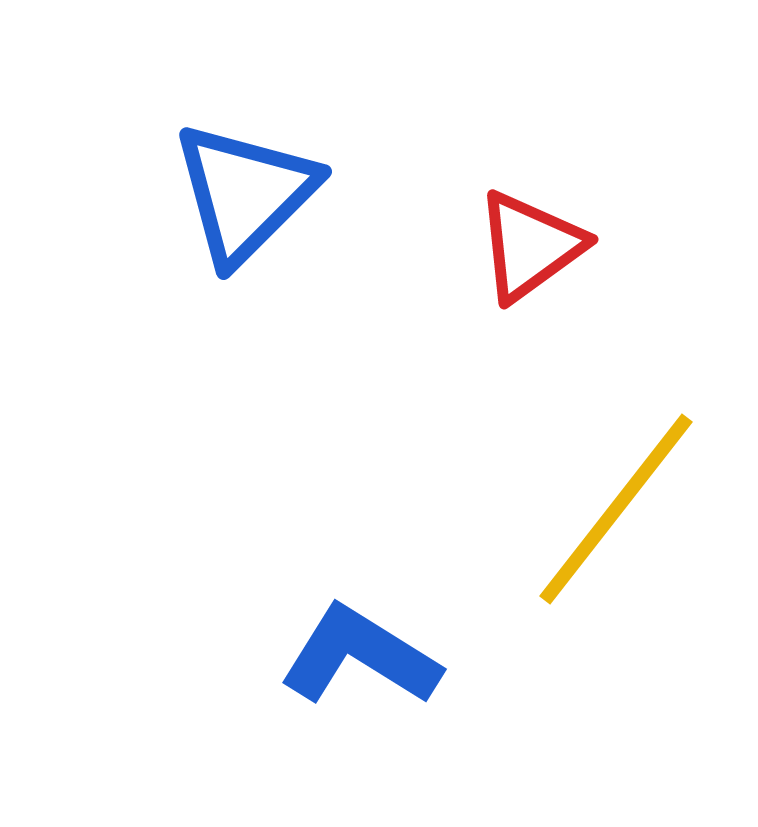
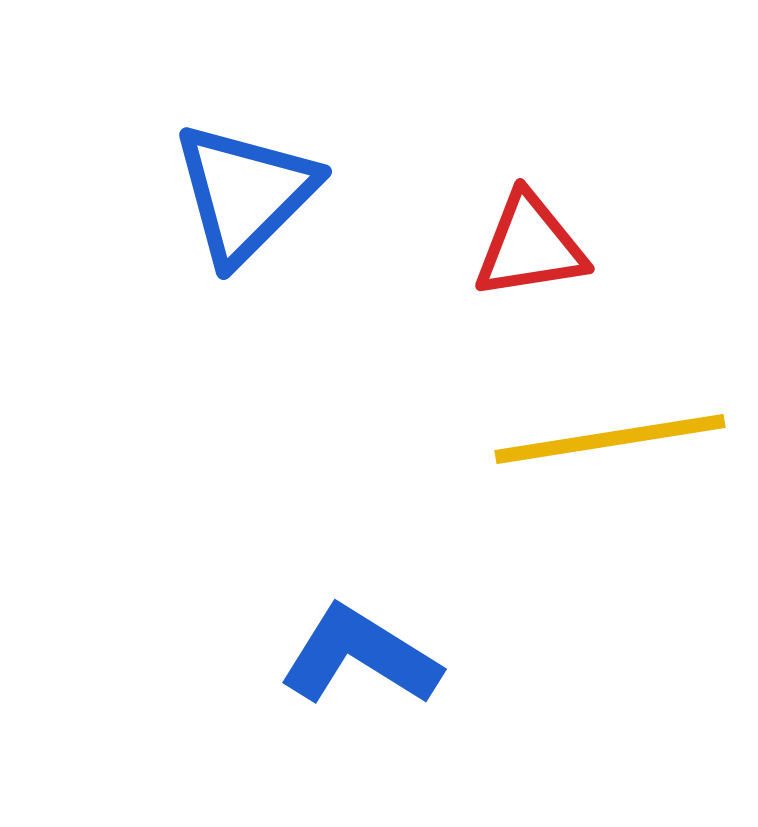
red triangle: rotated 27 degrees clockwise
yellow line: moved 6 px left, 70 px up; rotated 43 degrees clockwise
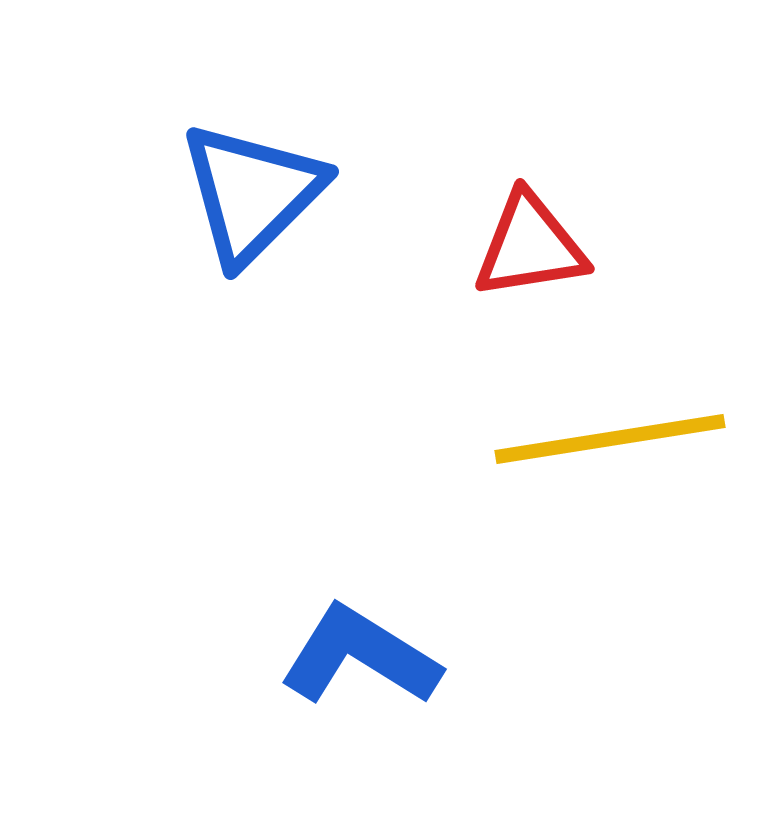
blue triangle: moved 7 px right
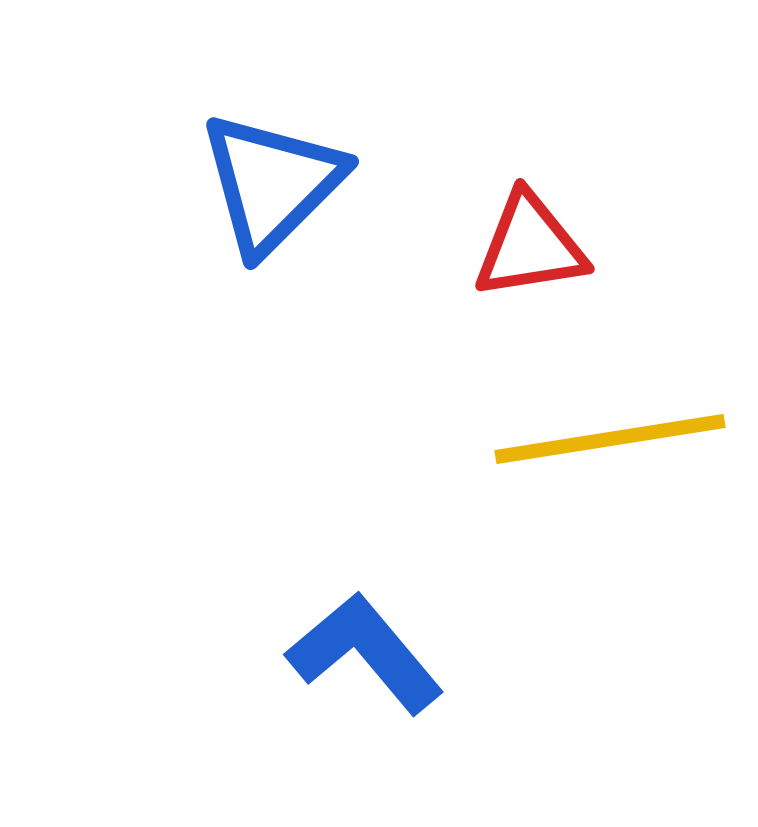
blue triangle: moved 20 px right, 10 px up
blue L-shape: moved 5 px right, 3 px up; rotated 18 degrees clockwise
